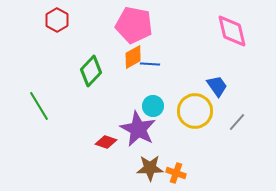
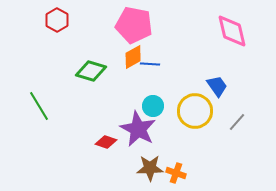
green diamond: rotated 64 degrees clockwise
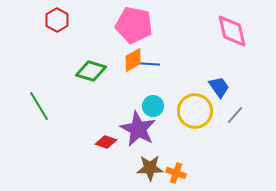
orange diamond: moved 3 px down
blue trapezoid: moved 2 px right, 1 px down
gray line: moved 2 px left, 7 px up
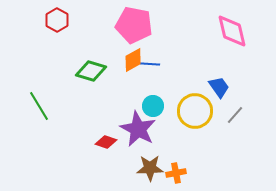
orange cross: rotated 30 degrees counterclockwise
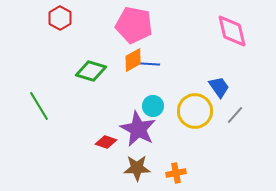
red hexagon: moved 3 px right, 2 px up
brown star: moved 13 px left
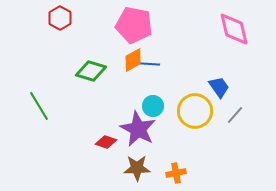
pink diamond: moved 2 px right, 2 px up
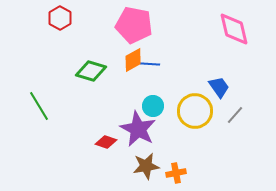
brown star: moved 9 px right, 2 px up; rotated 8 degrees counterclockwise
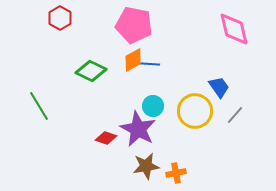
green diamond: rotated 8 degrees clockwise
red diamond: moved 4 px up
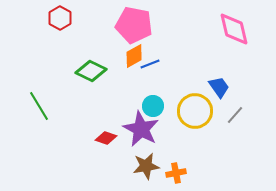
orange diamond: moved 1 px right, 4 px up
blue line: rotated 24 degrees counterclockwise
purple star: moved 3 px right
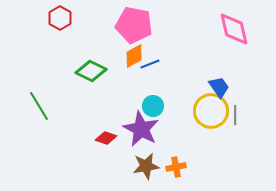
yellow circle: moved 16 px right
gray line: rotated 42 degrees counterclockwise
orange cross: moved 6 px up
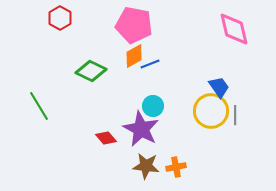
red diamond: rotated 30 degrees clockwise
brown star: rotated 16 degrees clockwise
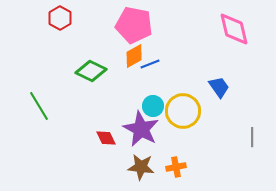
yellow circle: moved 28 px left
gray line: moved 17 px right, 22 px down
red diamond: rotated 15 degrees clockwise
brown star: moved 5 px left, 1 px down
